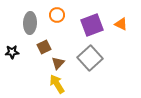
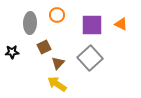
purple square: rotated 20 degrees clockwise
yellow arrow: rotated 24 degrees counterclockwise
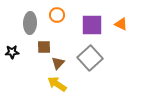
brown square: rotated 24 degrees clockwise
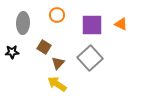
gray ellipse: moved 7 px left
brown square: rotated 32 degrees clockwise
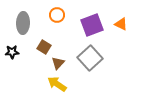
purple square: rotated 20 degrees counterclockwise
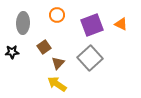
brown square: rotated 24 degrees clockwise
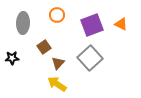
black star: moved 6 px down
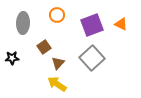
gray square: moved 2 px right
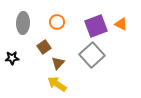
orange circle: moved 7 px down
purple square: moved 4 px right, 1 px down
gray square: moved 3 px up
